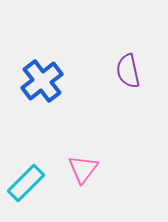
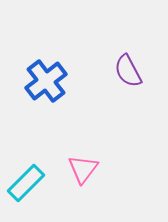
purple semicircle: rotated 16 degrees counterclockwise
blue cross: moved 4 px right
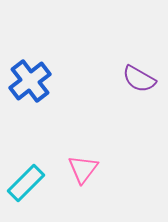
purple semicircle: moved 11 px right, 8 px down; rotated 32 degrees counterclockwise
blue cross: moved 16 px left
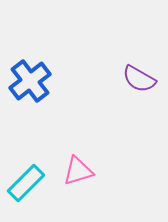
pink triangle: moved 5 px left, 2 px down; rotated 36 degrees clockwise
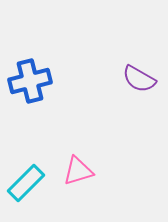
blue cross: rotated 24 degrees clockwise
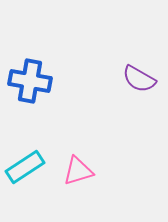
blue cross: rotated 24 degrees clockwise
cyan rectangle: moved 1 px left, 16 px up; rotated 12 degrees clockwise
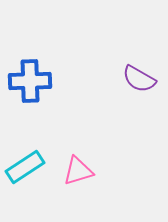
blue cross: rotated 12 degrees counterclockwise
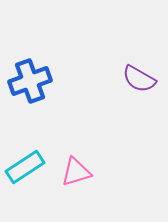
blue cross: rotated 18 degrees counterclockwise
pink triangle: moved 2 px left, 1 px down
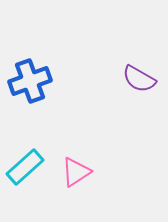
cyan rectangle: rotated 9 degrees counterclockwise
pink triangle: rotated 16 degrees counterclockwise
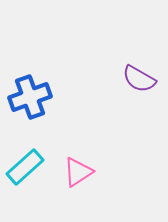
blue cross: moved 16 px down
pink triangle: moved 2 px right
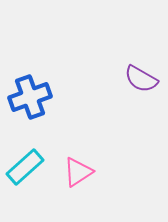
purple semicircle: moved 2 px right
